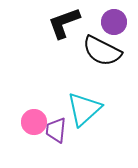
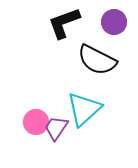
black semicircle: moved 5 px left, 9 px down
pink circle: moved 2 px right
purple trapezoid: moved 2 px up; rotated 28 degrees clockwise
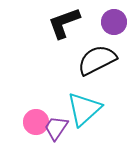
black semicircle: rotated 126 degrees clockwise
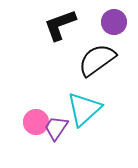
black L-shape: moved 4 px left, 2 px down
black semicircle: rotated 9 degrees counterclockwise
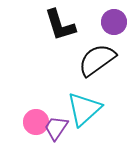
black L-shape: rotated 87 degrees counterclockwise
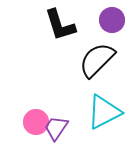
purple circle: moved 2 px left, 2 px up
black semicircle: rotated 9 degrees counterclockwise
cyan triangle: moved 20 px right, 3 px down; rotated 15 degrees clockwise
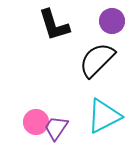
purple circle: moved 1 px down
black L-shape: moved 6 px left
cyan triangle: moved 4 px down
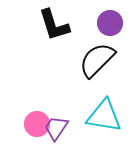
purple circle: moved 2 px left, 2 px down
cyan triangle: rotated 36 degrees clockwise
pink circle: moved 1 px right, 2 px down
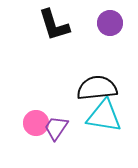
black semicircle: moved 28 px down; rotated 39 degrees clockwise
pink circle: moved 1 px left, 1 px up
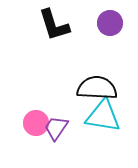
black semicircle: rotated 9 degrees clockwise
cyan triangle: moved 1 px left
